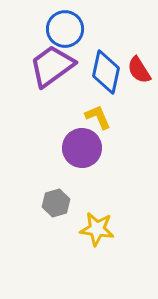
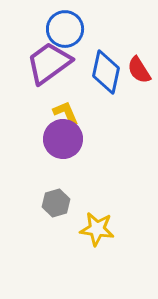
purple trapezoid: moved 3 px left, 3 px up
yellow L-shape: moved 32 px left, 4 px up
purple circle: moved 19 px left, 9 px up
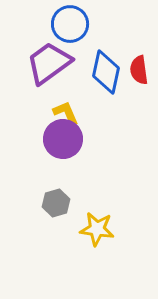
blue circle: moved 5 px right, 5 px up
red semicircle: rotated 24 degrees clockwise
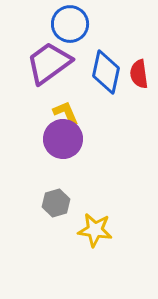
red semicircle: moved 4 px down
yellow star: moved 2 px left, 1 px down
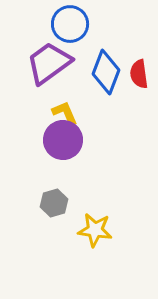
blue diamond: rotated 9 degrees clockwise
yellow L-shape: moved 1 px left
purple circle: moved 1 px down
gray hexagon: moved 2 px left
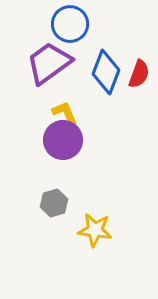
red semicircle: rotated 152 degrees counterclockwise
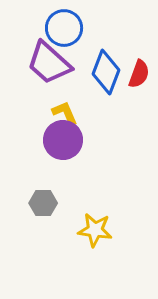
blue circle: moved 6 px left, 4 px down
purple trapezoid: rotated 102 degrees counterclockwise
gray hexagon: moved 11 px left; rotated 16 degrees clockwise
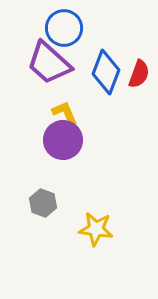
gray hexagon: rotated 20 degrees clockwise
yellow star: moved 1 px right, 1 px up
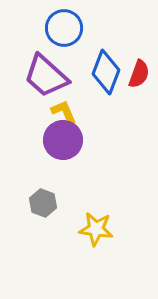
purple trapezoid: moved 3 px left, 13 px down
yellow L-shape: moved 1 px left, 1 px up
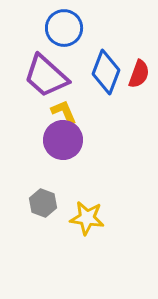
yellow star: moved 9 px left, 11 px up
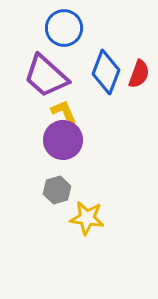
gray hexagon: moved 14 px right, 13 px up; rotated 24 degrees clockwise
